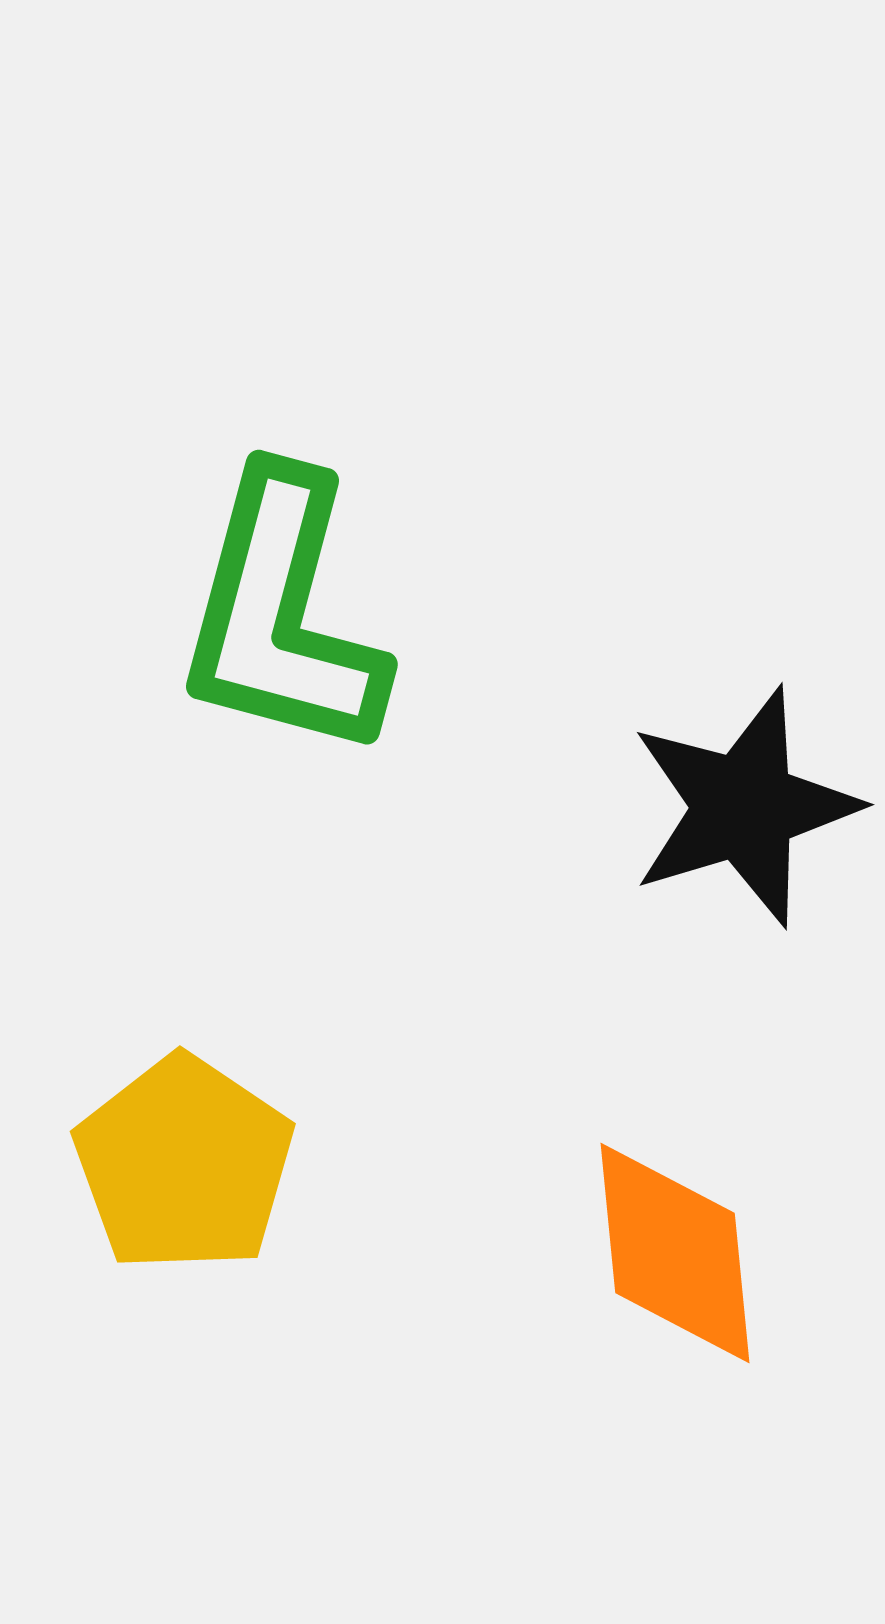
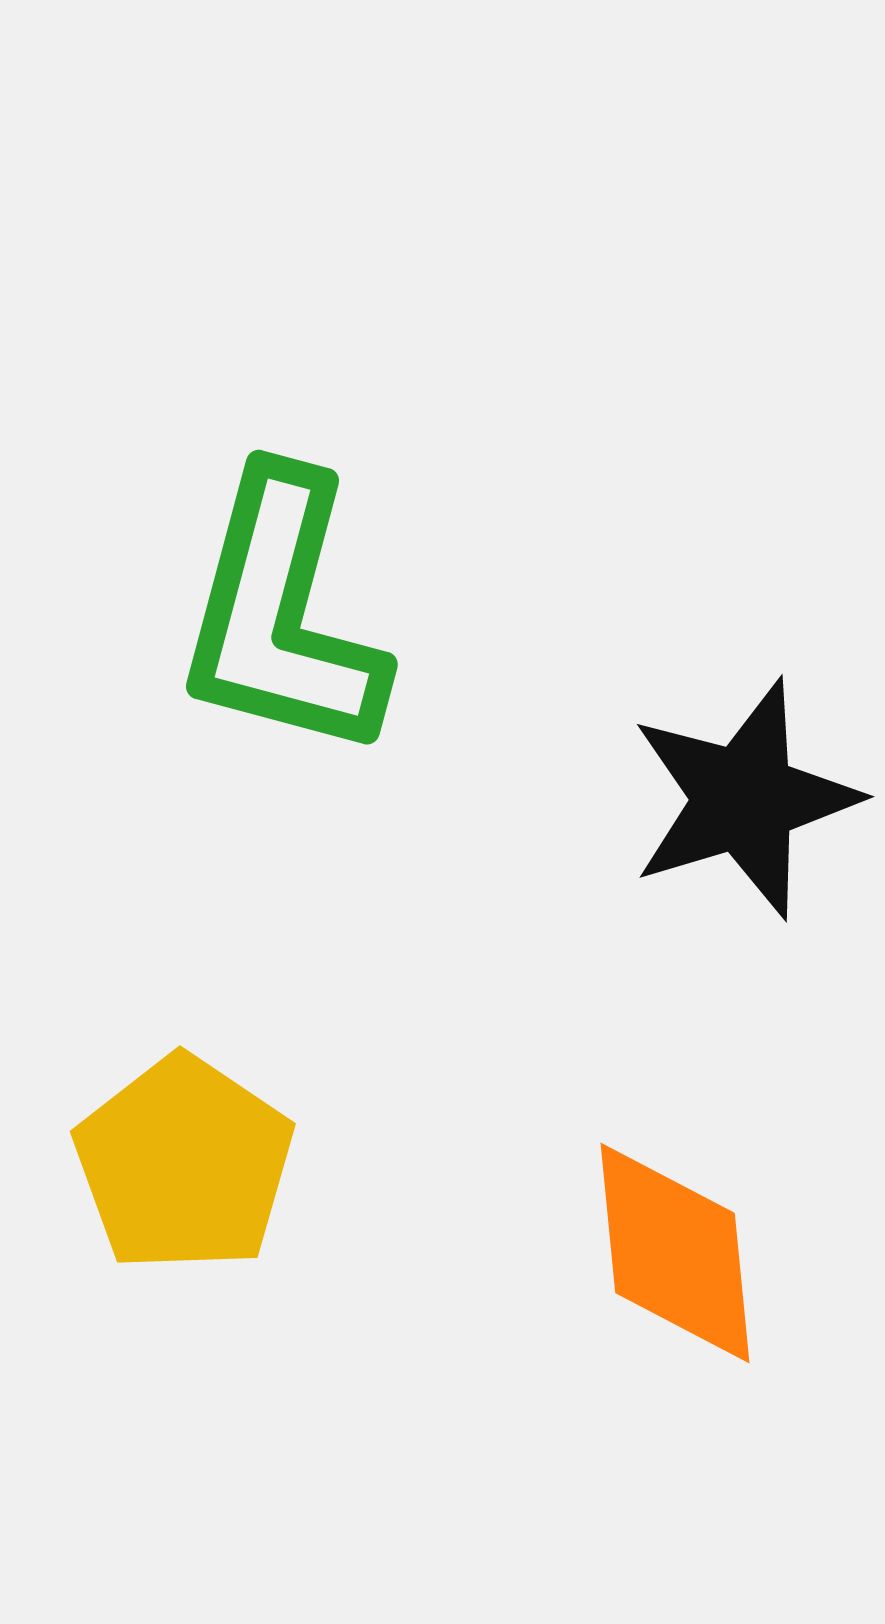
black star: moved 8 px up
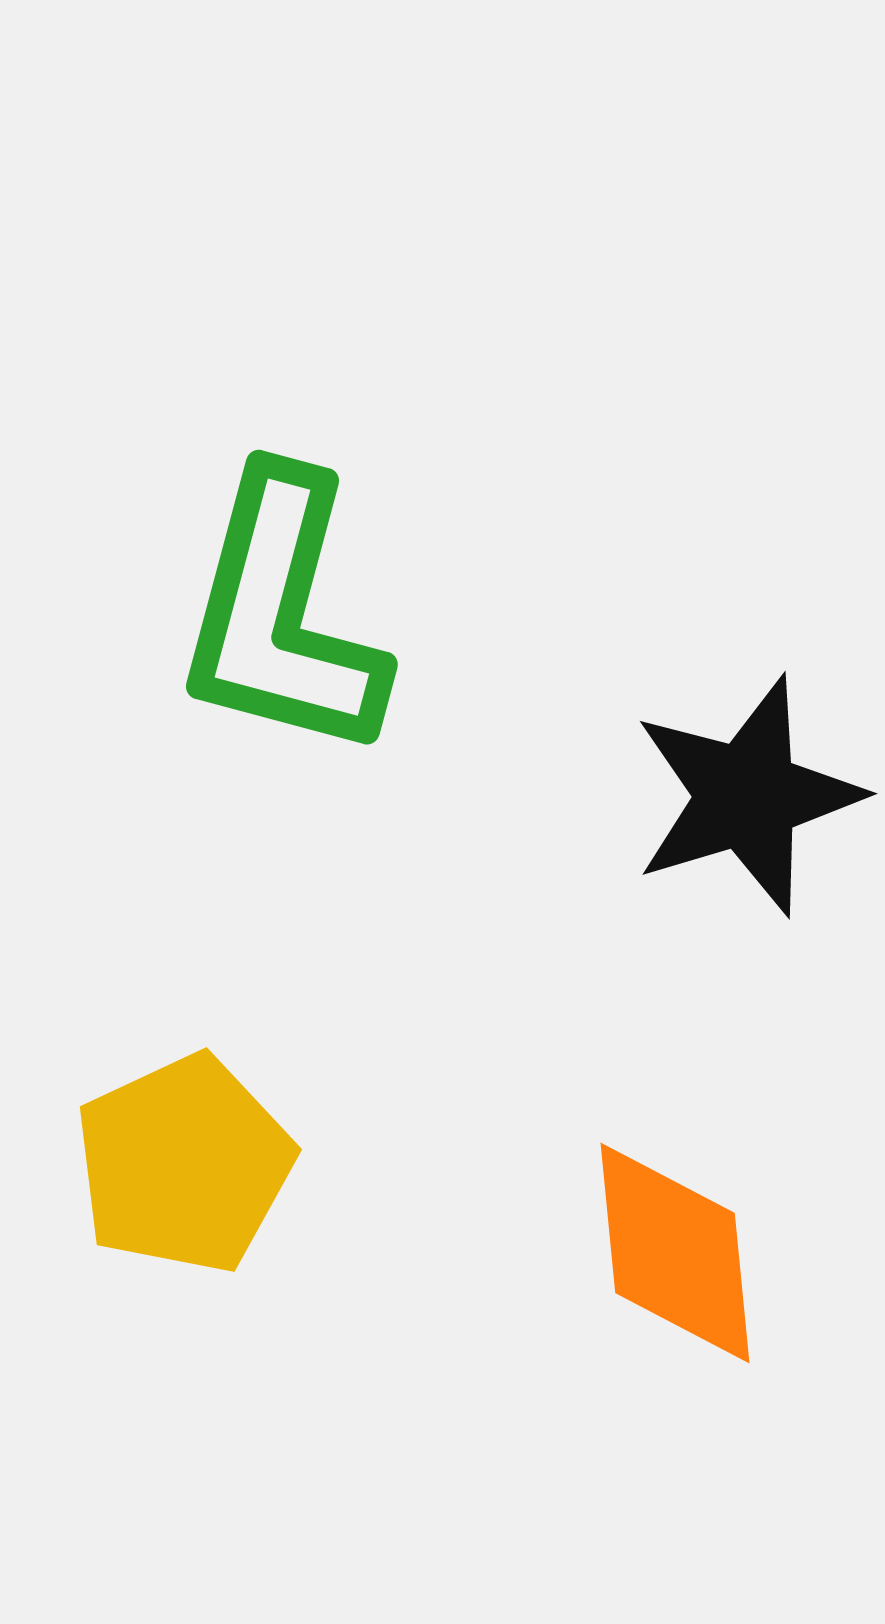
black star: moved 3 px right, 3 px up
yellow pentagon: rotated 13 degrees clockwise
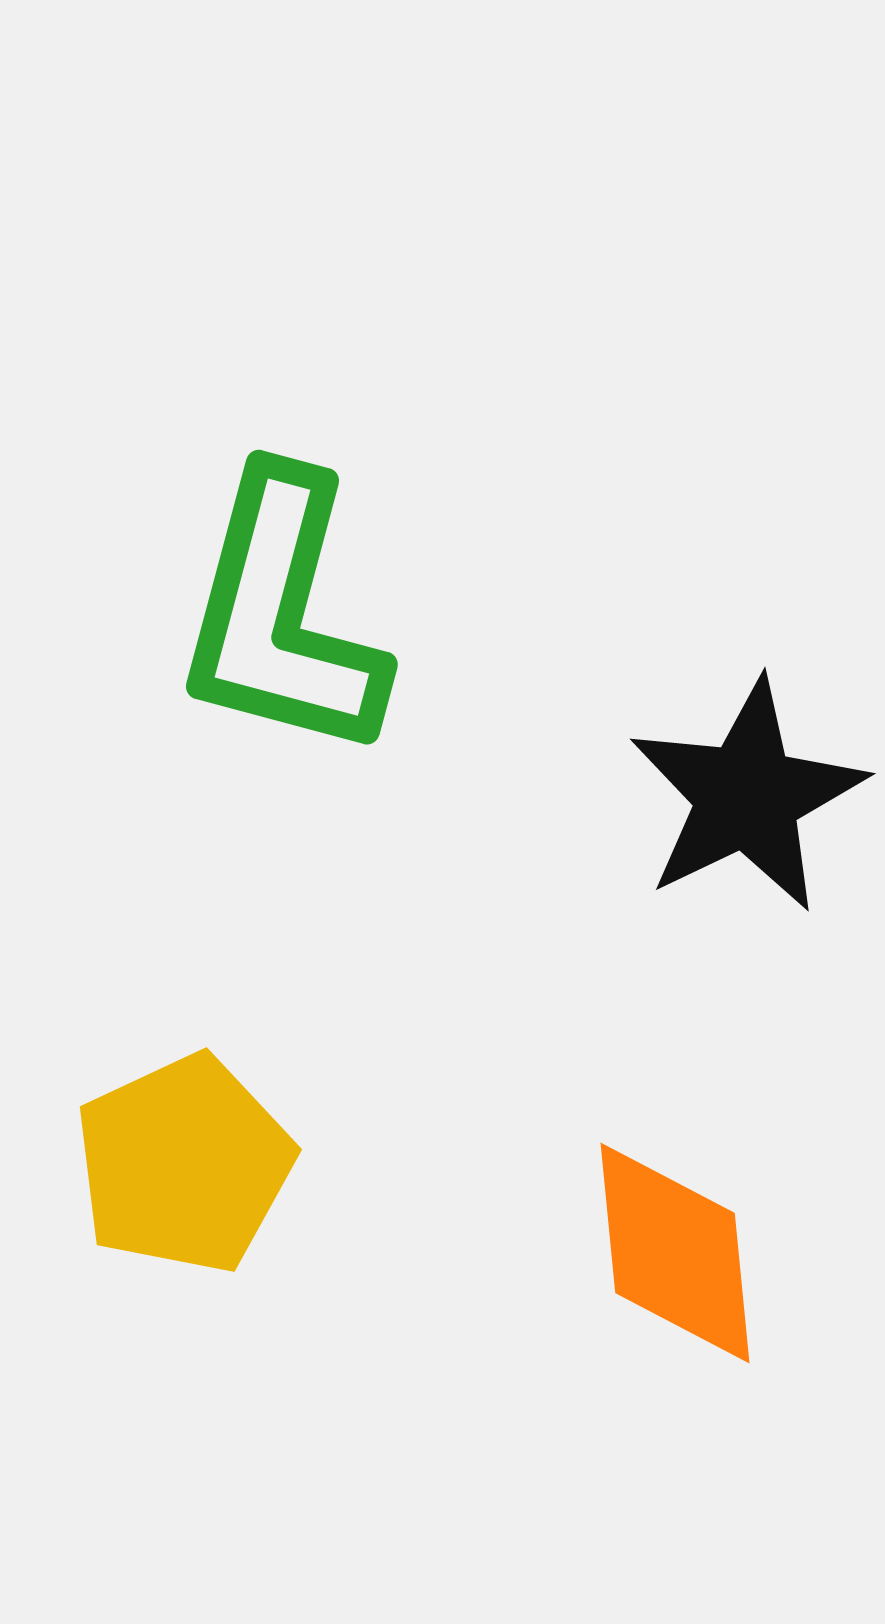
black star: rotated 9 degrees counterclockwise
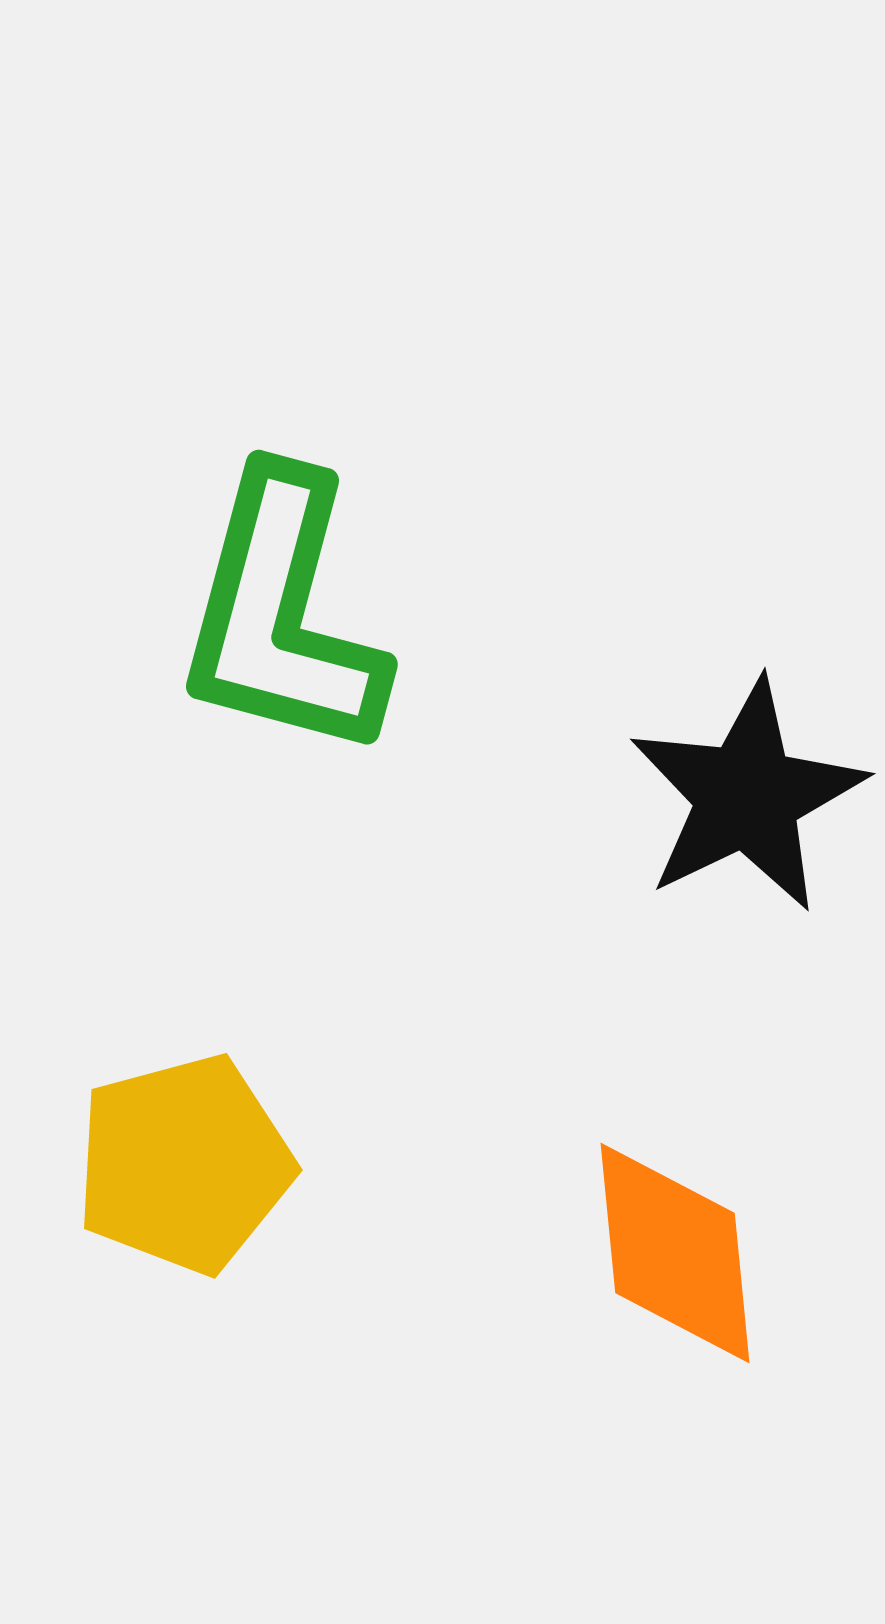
yellow pentagon: rotated 10 degrees clockwise
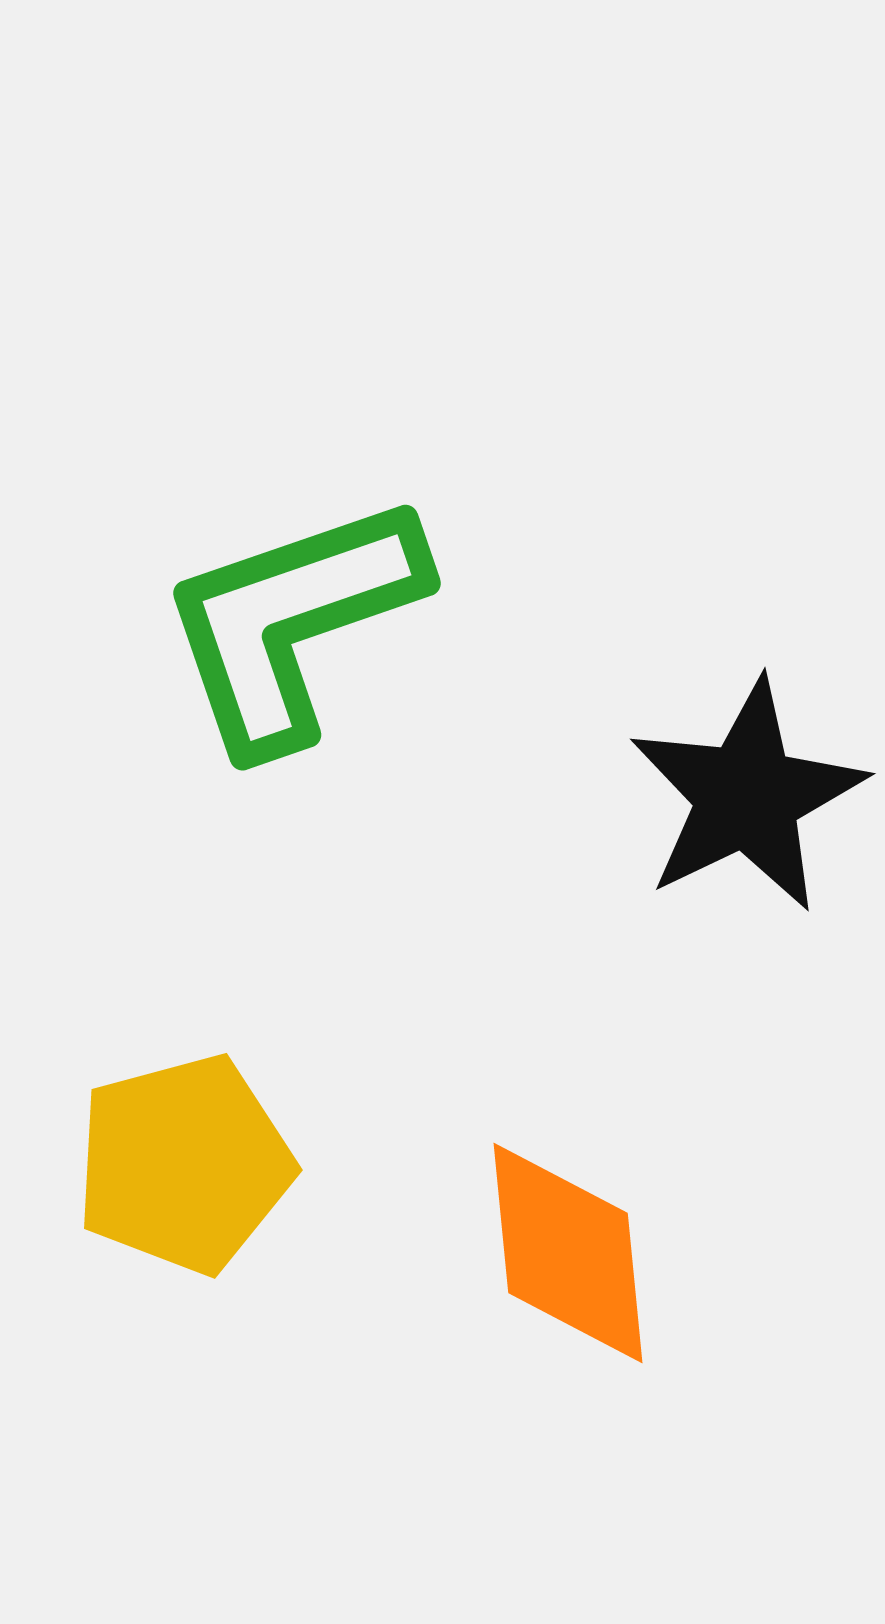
green L-shape: moved 10 px right, 7 px down; rotated 56 degrees clockwise
orange diamond: moved 107 px left
